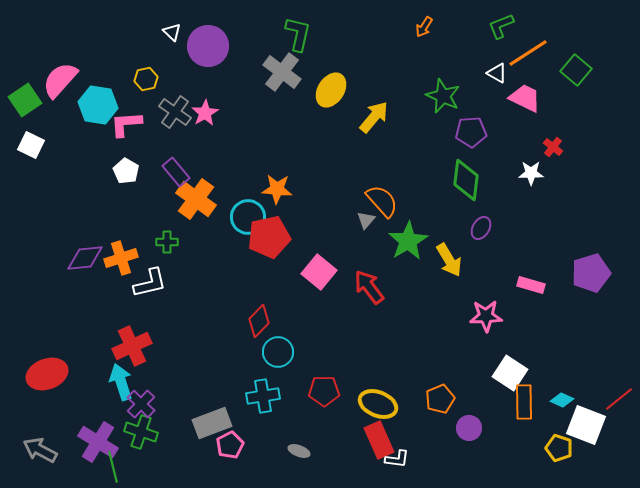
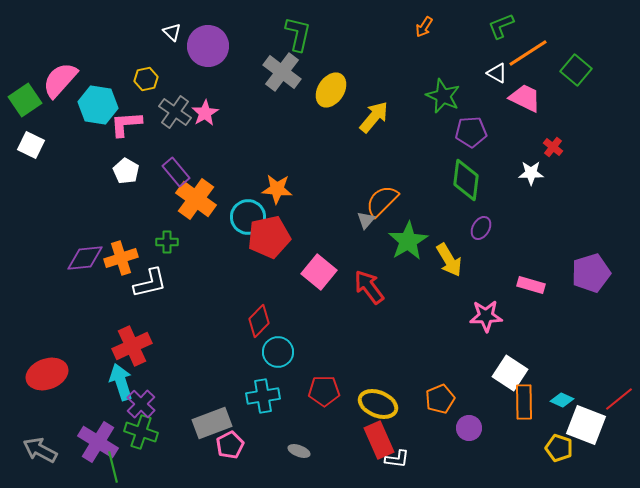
orange semicircle at (382, 201): rotated 93 degrees counterclockwise
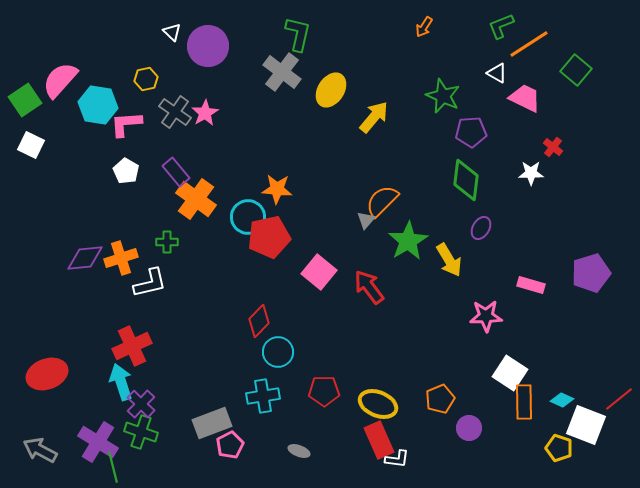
orange line at (528, 53): moved 1 px right, 9 px up
